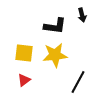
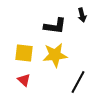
red triangle: rotated 40 degrees counterclockwise
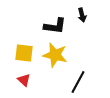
yellow star: rotated 20 degrees clockwise
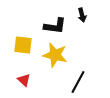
yellow square: moved 1 px left, 8 px up
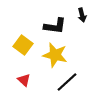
yellow square: rotated 30 degrees clockwise
black line: moved 11 px left; rotated 20 degrees clockwise
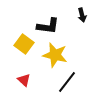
black L-shape: moved 7 px left
yellow square: moved 1 px right, 1 px up
black line: rotated 10 degrees counterclockwise
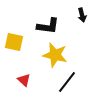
yellow square: moved 10 px left, 2 px up; rotated 24 degrees counterclockwise
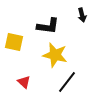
red triangle: moved 2 px down
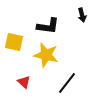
yellow star: moved 9 px left
black line: moved 1 px down
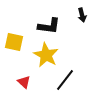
black L-shape: moved 1 px right
yellow star: rotated 15 degrees clockwise
black line: moved 2 px left, 3 px up
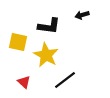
black arrow: rotated 88 degrees clockwise
yellow square: moved 4 px right
black line: rotated 15 degrees clockwise
